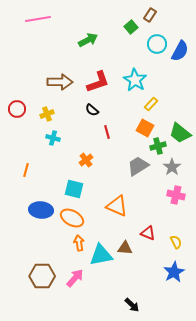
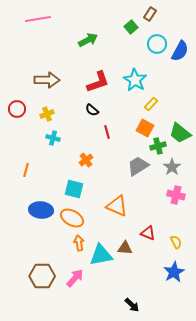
brown rectangle: moved 1 px up
brown arrow: moved 13 px left, 2 px up
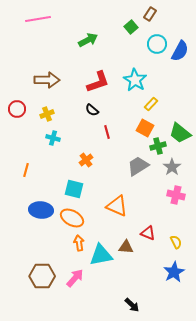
brown triangle: moved 1 px right, 1 px up
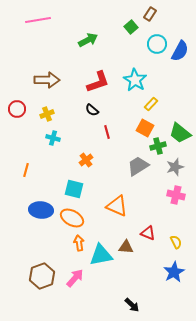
pink line: moved 1 px down
gray star: moved 3 px right; rotated 18 degrees clockwise
brown hexagon: rotated 20 degrees counterclockwise
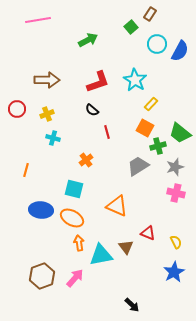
pink cross: moved 2 px up
brown triangle: rotated 49 degrees clockwise
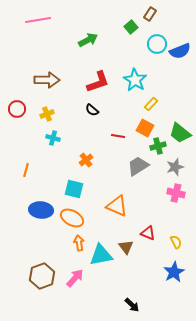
blue semicircle: rotated 40 degrees clockwise
red line: moved 11 px right, 4 px down; rotated 64 degrees counterclockwise
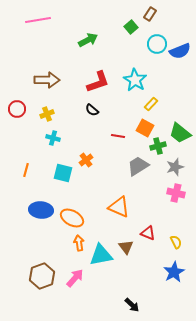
cyan square: moved 11 px left, 16 px up
orange triangle: moved 2 px right, 1 px down
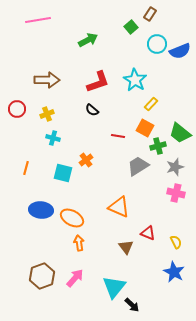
orange line: moved 2 px up
cyan triangle: moved 13 px right, 32 px down; rotated 40 degrees counterclockwise
blue star: rotated 15 degrees counterclockwise
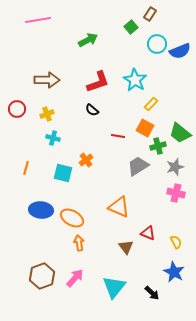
black arrow: moved 20 px right, 12 px up
